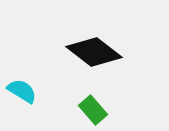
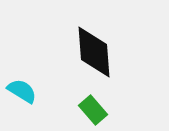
black diamond: rotated 48 degrees clockwise
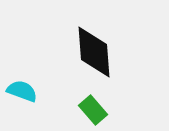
cyan semicircle: rotated 12 degrees counterclockwise
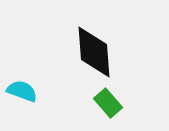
green rectangle: moved 15 px right, 7 px up
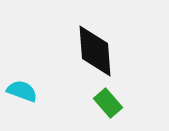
black diamond: moved 1 px right, 1 px up
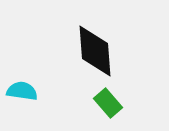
cyan semicircle: rotated 12 degrees counterclockwise
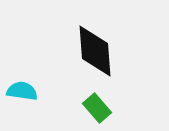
green rectangle: moved 11 px left, 5 px down
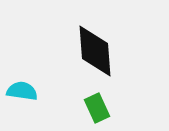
green rectangle: rotated 16 degrees clockwise
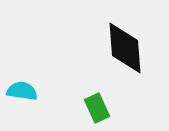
black diamond: moved 30 px right, 3 px up
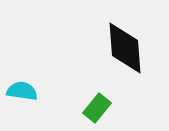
green rectangle: rotated 64 degrees clockwise
